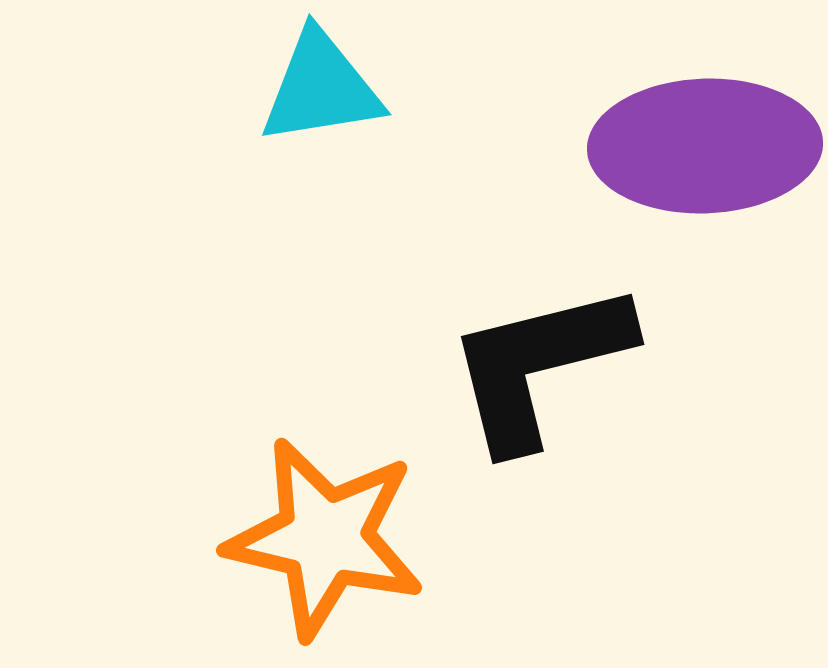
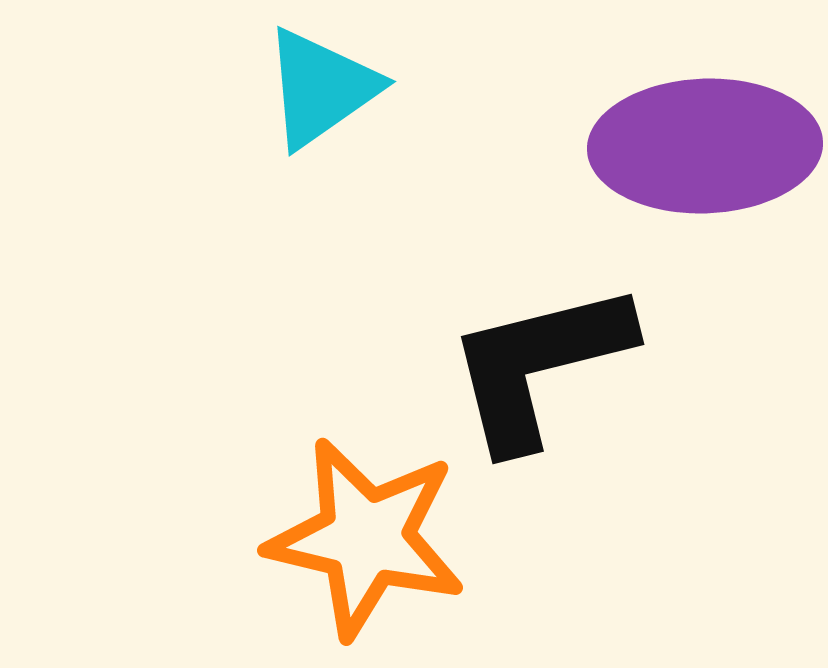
cyan triangle: rotated 26 degrees counterclockwise
orange star: moved 41 px right
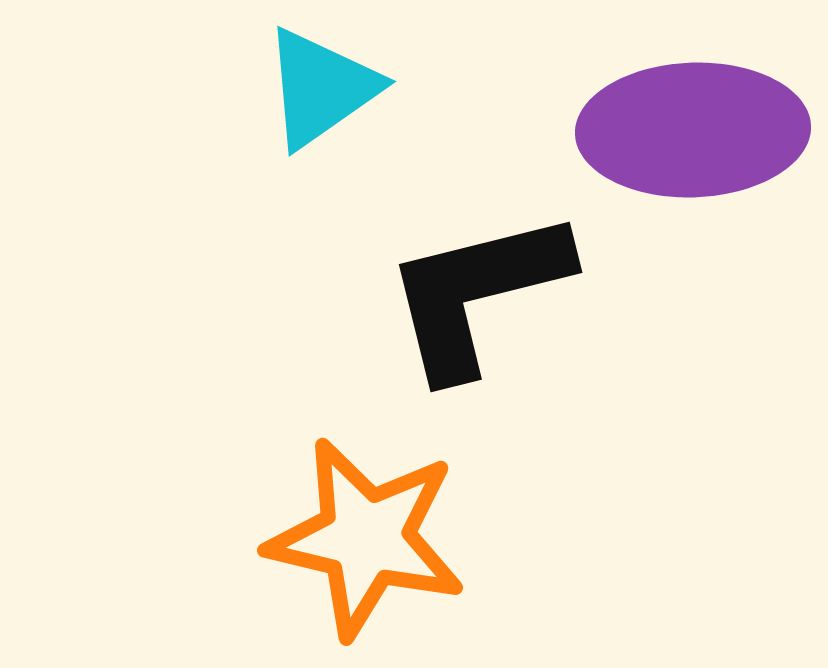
purple ellipse: moved 12 px left, 16 px up
black L-shape: moved 62 px left, 72 px up
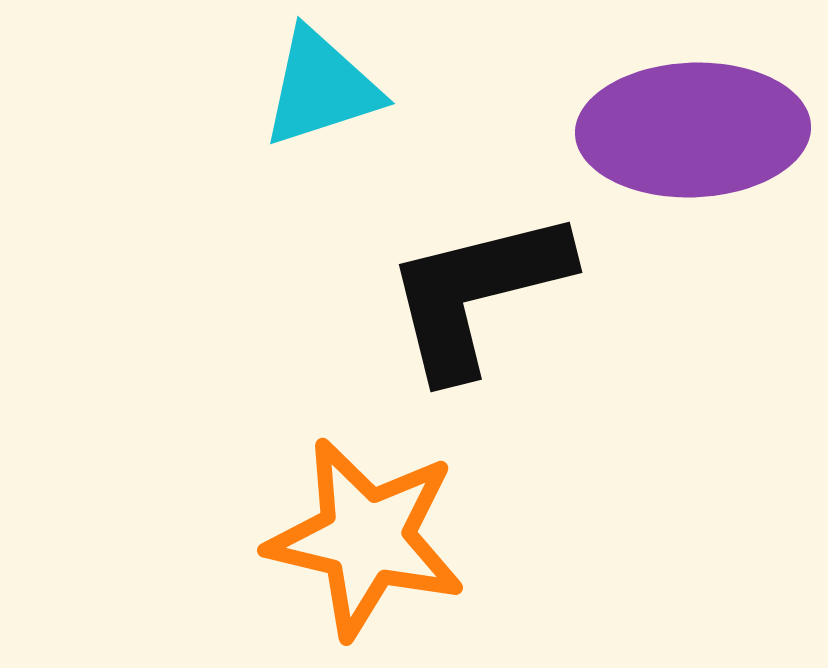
cyan triangle: rotated 17 degrees clockwise
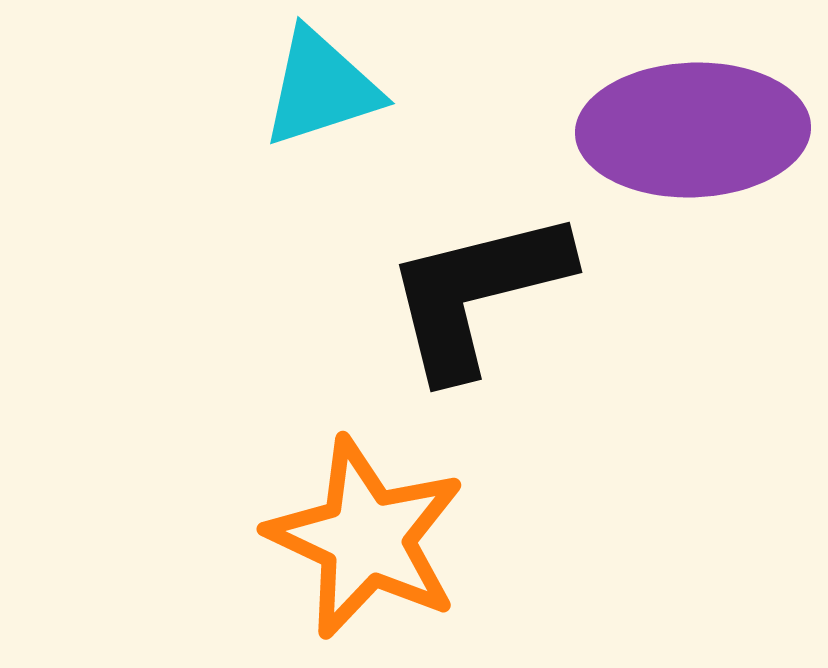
orange star: rotated 12 degrees clockwise
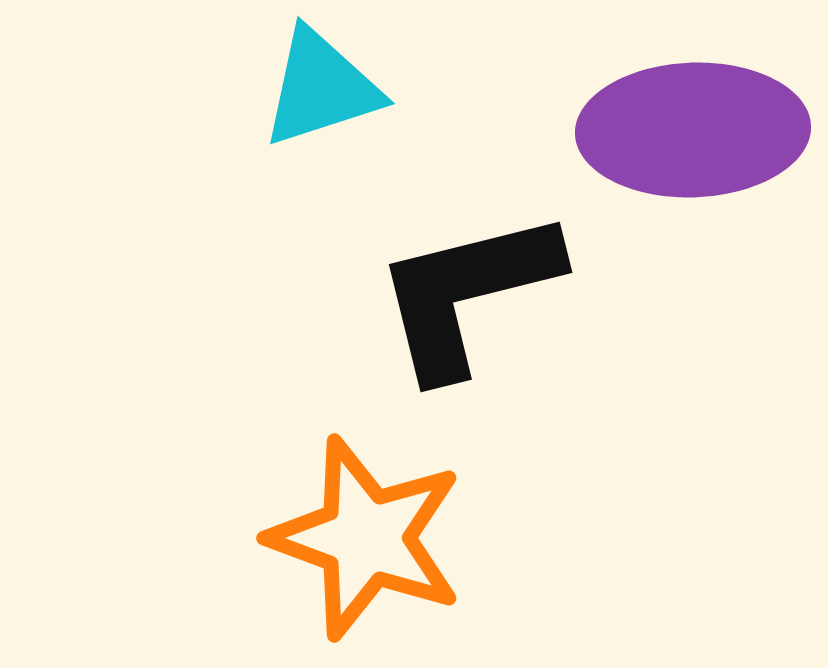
black L-shape: moved 10 px left
orange star: rotated 5 degrees counterclockwise
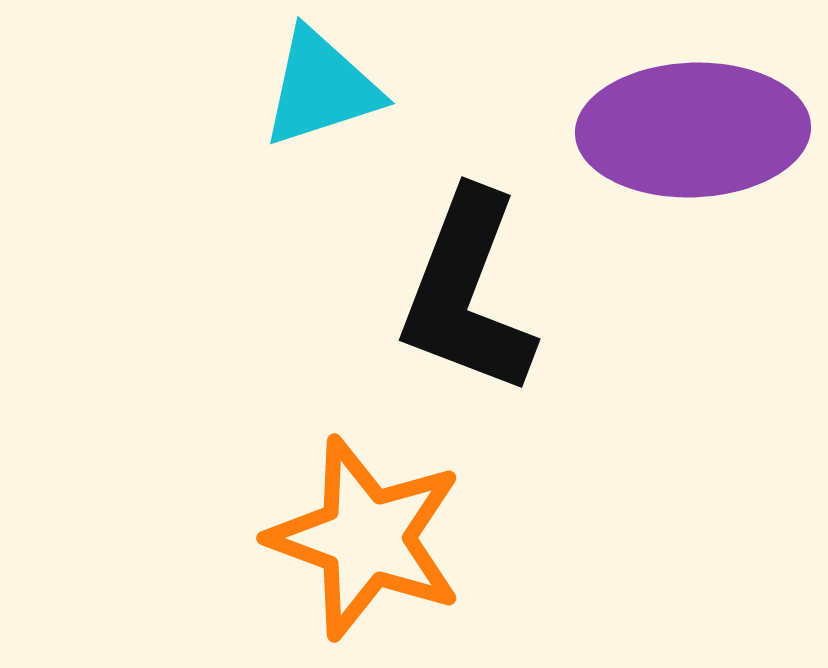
black L-shape: rotated 55 degrees counterclockwise
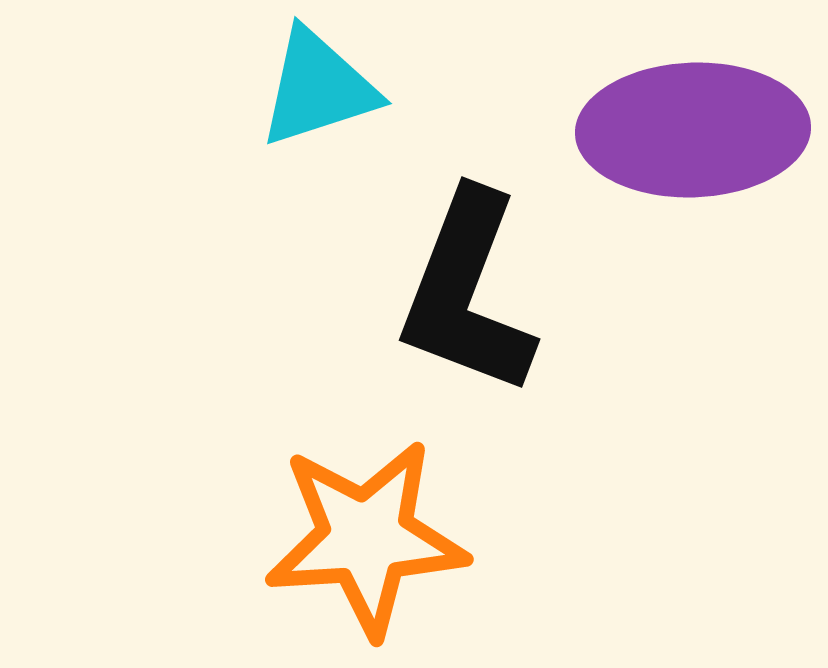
cyan triangle: moved 3 px left
orange star: rotated 24 degrees counterclockwise
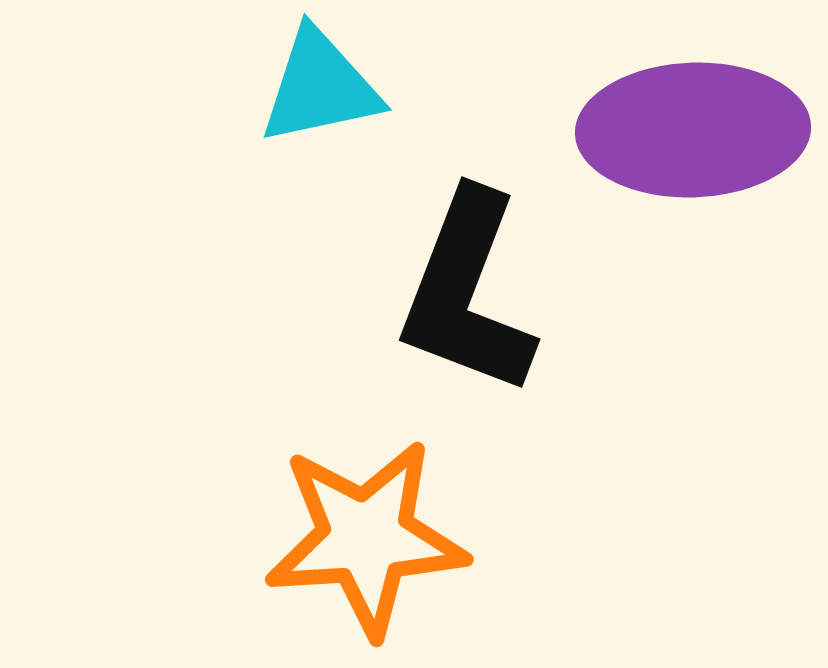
cyan triangle: moved 2 px right, 1 px up; rotated 6 degrees clockwise
